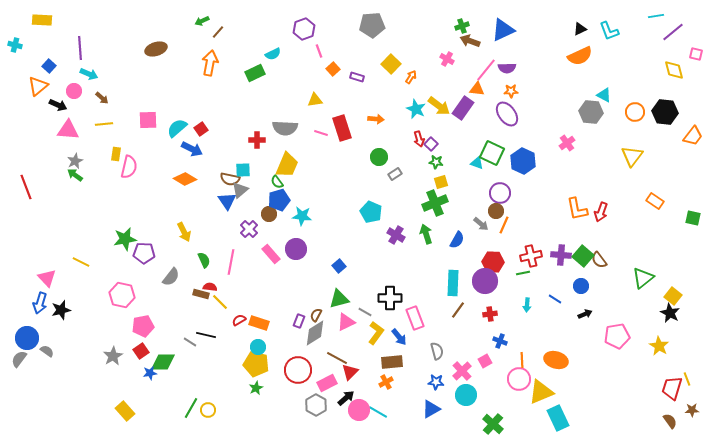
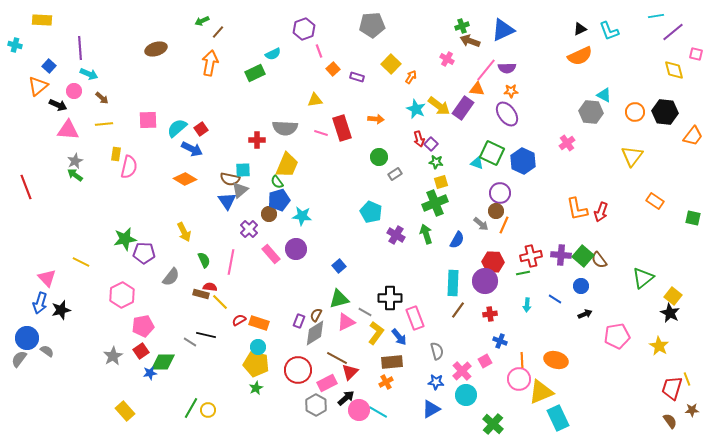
pink hexagon at (122, 295): rotated 20 degrees clockwise
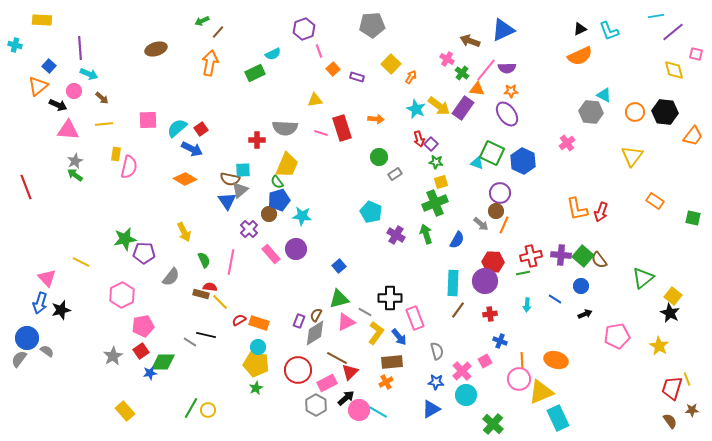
green cross at (462, 26): moved 47 px down; rotated 32 degrees counterclockwise
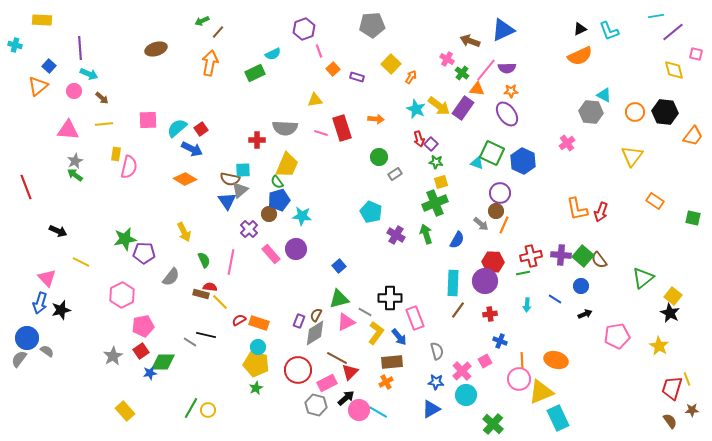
black arrow at (58, 105): moved 126 px down
gray hexagon at (316, 405): rotated 15 degrees counterclockwise
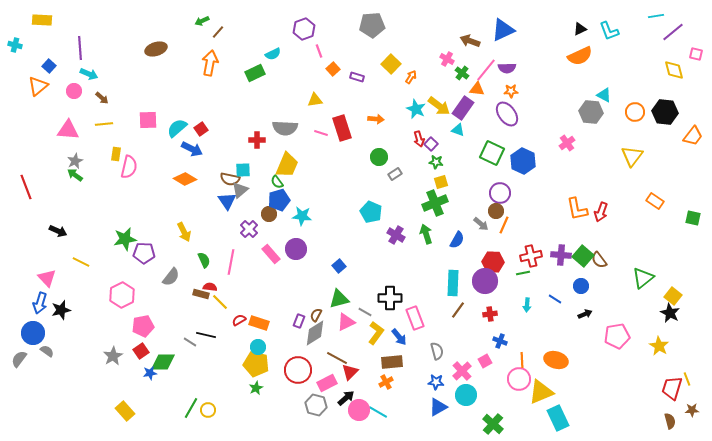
cyan triangle at (477, 163): moved 19 px left, 33 px up
blue circle at (27, 338): moved 6 px right, 5 px up
blue triangle at (431, 409): moved 7 px right, 2 px up
brown semicircle at (670, 421): rotated 21 degrees clockwise
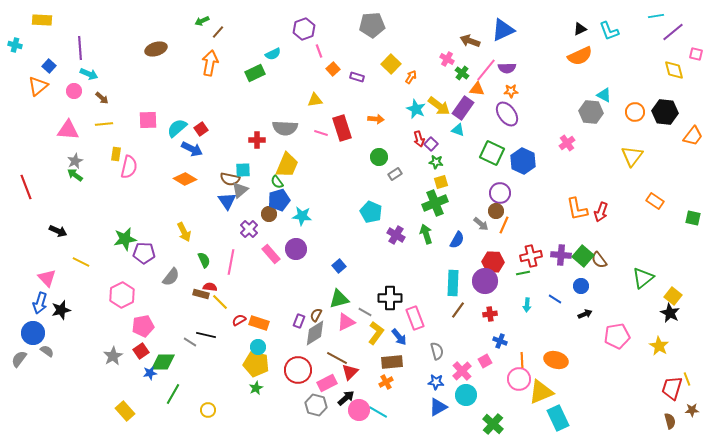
green line at (191, 408): moved 18 px left, 14 px up
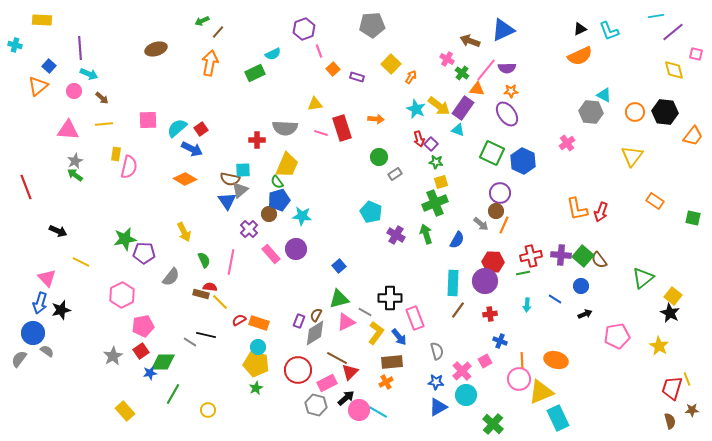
yellow triangle at (315, 100): moved 4 px down
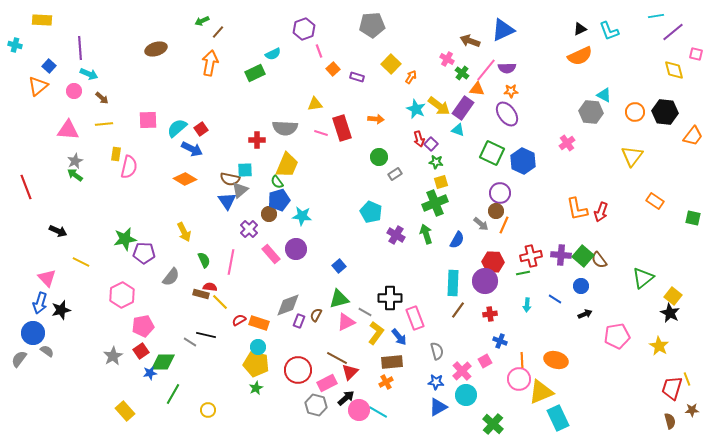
cyan square at (243, 170): moved 2 px right
gray diamond at (315, 333): moved 27 px left, 28 px up; rotated 12 degrees clockwise
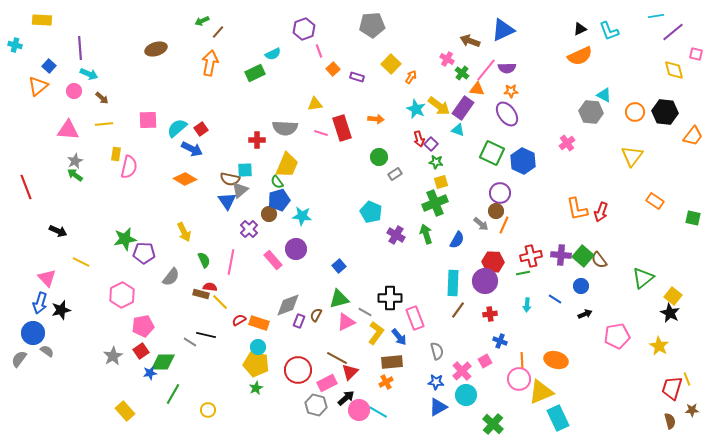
pink rectangle at (271, 254): moved 2 px right, 6 px down
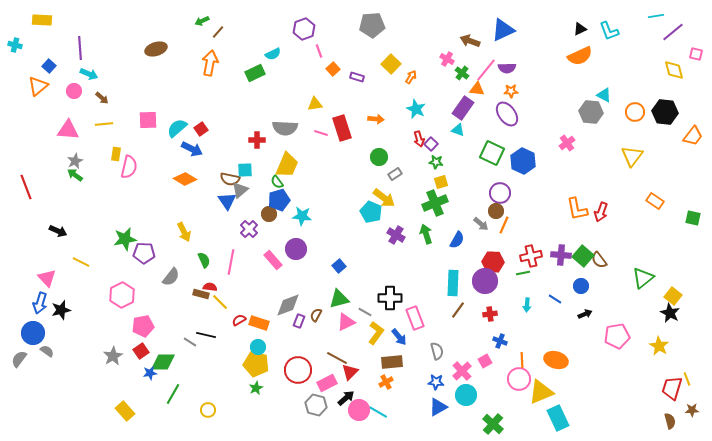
yellow arrow at (439, 106): moved 55 px left, 92 px down
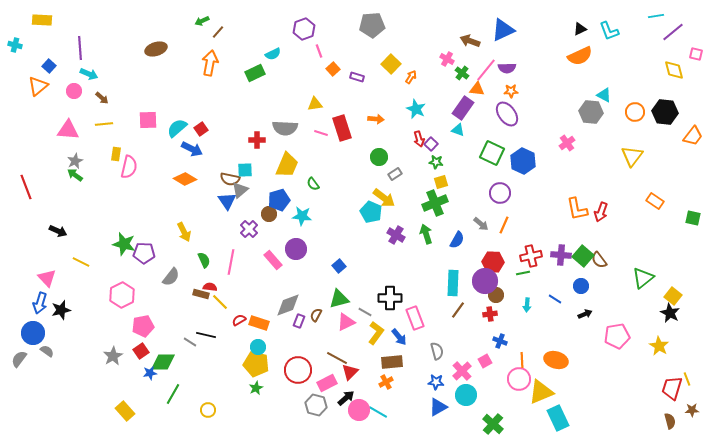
green semicircle at (277, 182): moved 36 px right, 2 px down
brown circle at (496, 211): moved 84 px down
green star at (125, 239): moved 1 px left, 5 px down; rotated 25 degrees clockwise
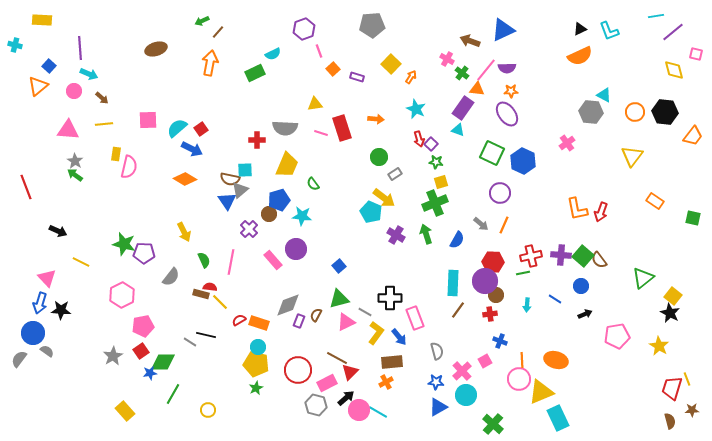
gray star at (75, 161): rotated 14 degrees counterclockwise
black star at (61, 310): rotated 18 degrees clockwise
